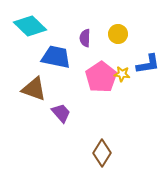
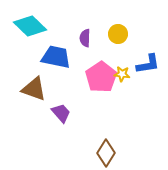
brown diamond: moved 4 px right
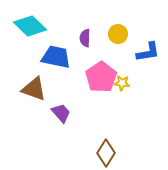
blue L-shape: moved 12 px up
yellow star: moved 9 px down
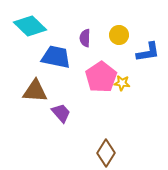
yellow circle: moved 1 px right, 1 px down
brown triangle: moved 1 px right, 2 px down; rotated 16 degrees counterclockwise
